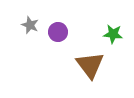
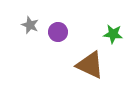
brown triangle: rotated 28 degrees counterclockwise
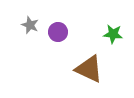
brown triangle: moved 1 px left, 4 px down
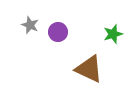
green star: rotated 24 degrees counterclockwise
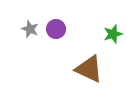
gray star: moved 4 px down
purple circle: moved 2 px left, 3 px up
